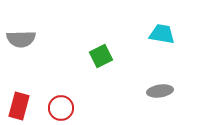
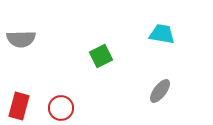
gray ellipse: rotated 45 degrees counterclockwise
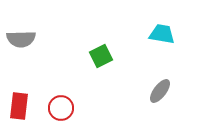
red rectangle: rotated 8 degrees counterclockwise
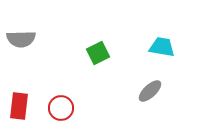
cyan trapezoid: moved 13 px down
green square: moved 3 px left, 3 px up
gray ellipse: moved 10 px left; rotated 10 degrees clockwise
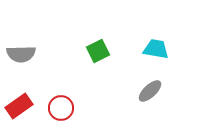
gray semicircle: moved 15 px down
cyan trapezoid: moved 6 px left, 2 px down
green square: moved 2 px up
red rectangle: rotated 48 degrees clockwise
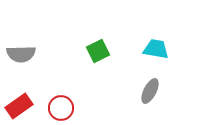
gray ellipse: rotated 20 degrees counterclockwise
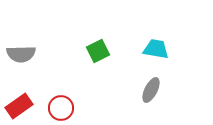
gray ellipse: moved 1 px right, 1 px up
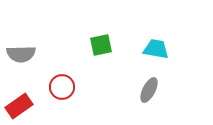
green square: moved 3 px right, 6 px up; rotated 15 degrees clockwise
gray ellipse: moved 2 px left
red circle: moved 1 px right, 21 px up
